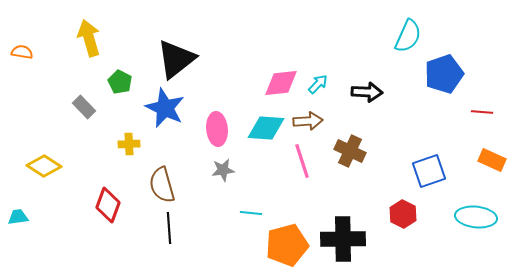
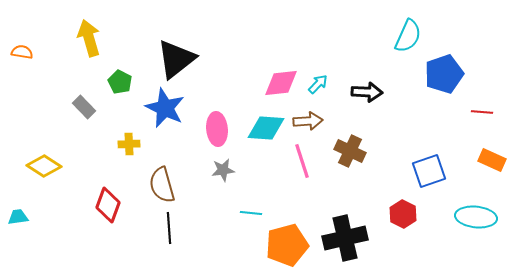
black cross: moved 2 px right, 1 px up; rotated 12 degrees counterclockwise
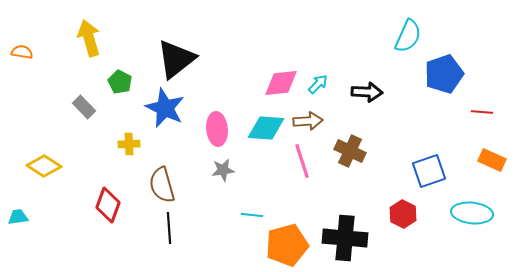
cyan line: moved 1 px right, 2 px down
cyan ellipse: moved 4 px left, 4 px up
black cross: rotated 18 degrees clockwise
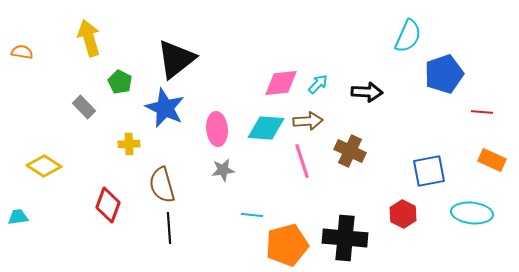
blue square: rotated 8 degrees clockwise
